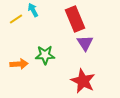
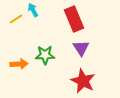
red rectangle: moved 1 px left
purple triangle: moved 4 px left, 5 px down
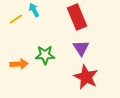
cyan arrow: moved 1 px right
red rectangle: moved 3 px right, 2 px up
red star: moved 3 px right, 4 px up
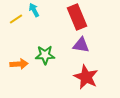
purple triangle: moved 3 px up; rotated 48 degrees counterclockwise
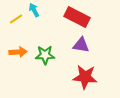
red rectangle: rotated 40 degrees counterclockwise
orange arrow: moved 1 px left, 12 px up
red star: moved 1 px left; rotated 20 degrees counterclockwise
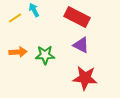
yellow line: moved 1 px left, 1 px up
purple triangle: rotated 18 degrees clockwise
red star: moved 1 px down
